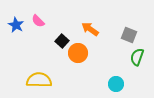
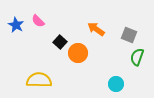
orange arrow: moved 6 px right
black square: moved 2 px left, 1 px down
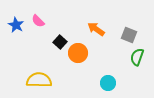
cyan circle: moved 8 px left, 1 px up
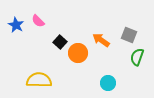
orange arrow: moved 5 px right, 11 px down
